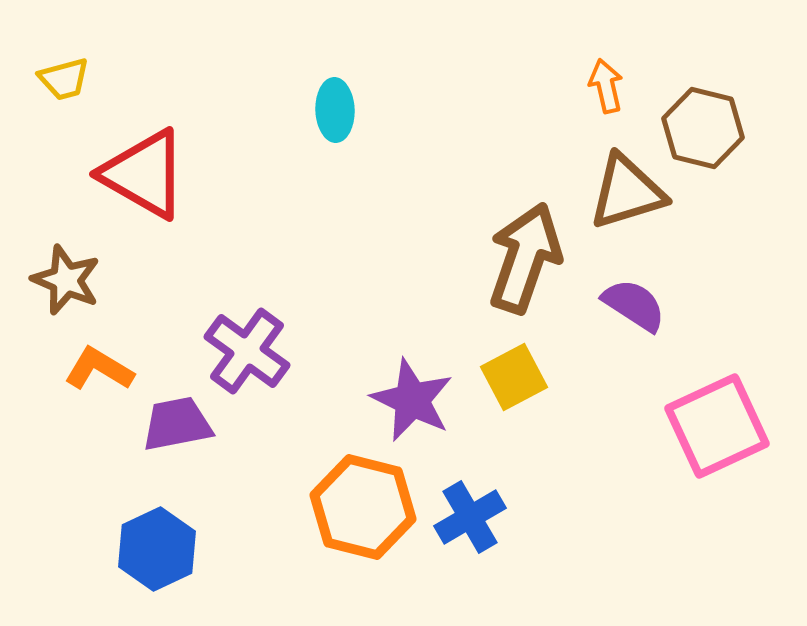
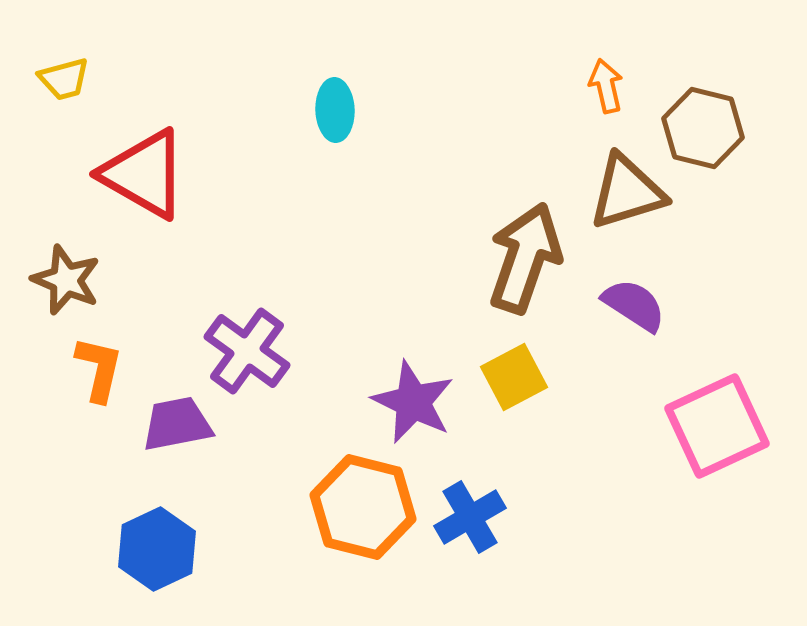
orange L-shape: rotated 72 degrees clockwise
purple star: moved 1 px right, 2 px down
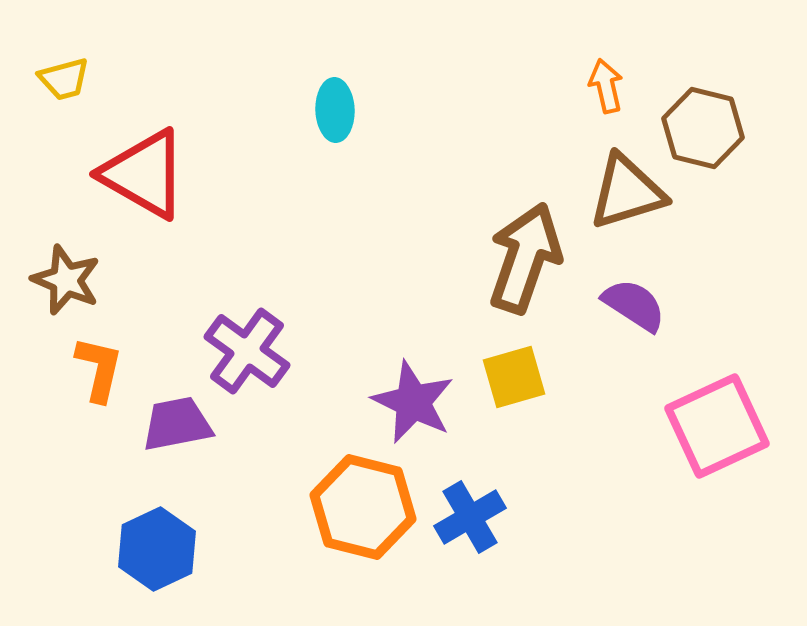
yellow square: rotated 12 degrees clockwise
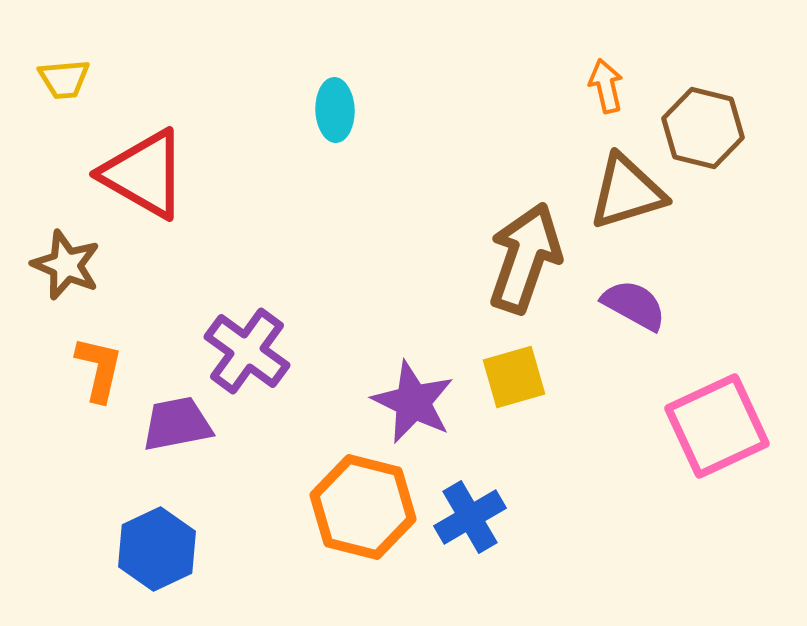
yellow trapezoid: rotated 10 degrees clockwise
brown star: moved 15 px up
purple semicircle: rotated 4 degrees counterclockwise
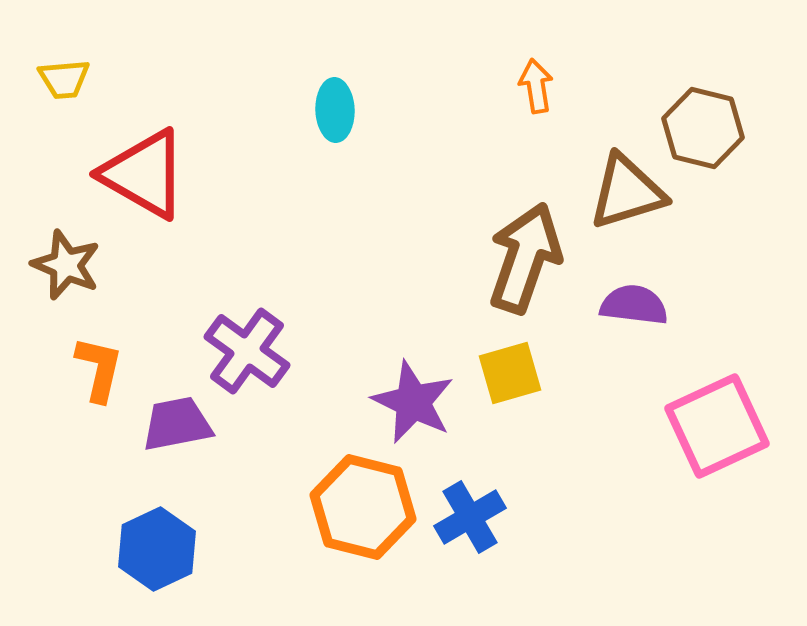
orange arrow: moved 70 px left; rotated 4 degrees clockwise
purple semicircle: rotated 22 degrees counterclockwise
yellow square: moved 4 px left, 4 px up
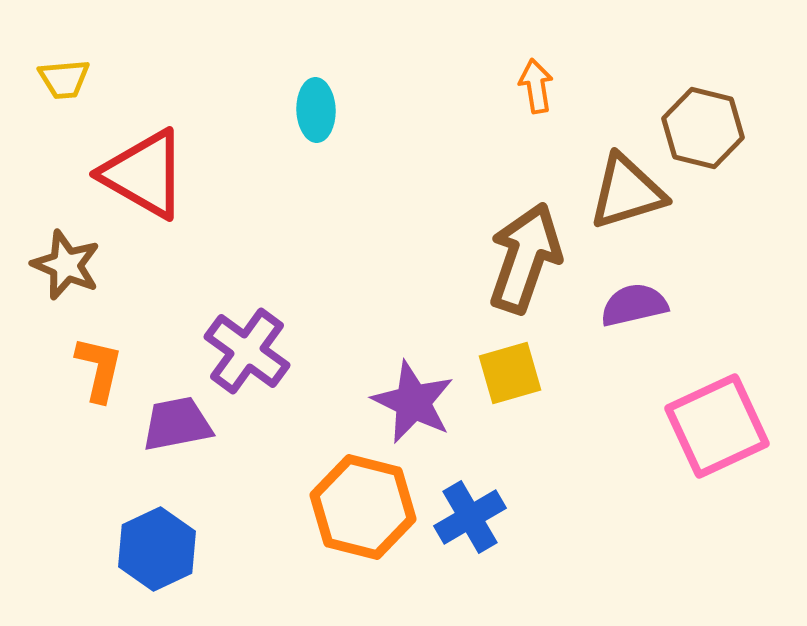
cyan ellipse: moved 19 px left
purple semicircle: rotated 20 degrees counterclockwise
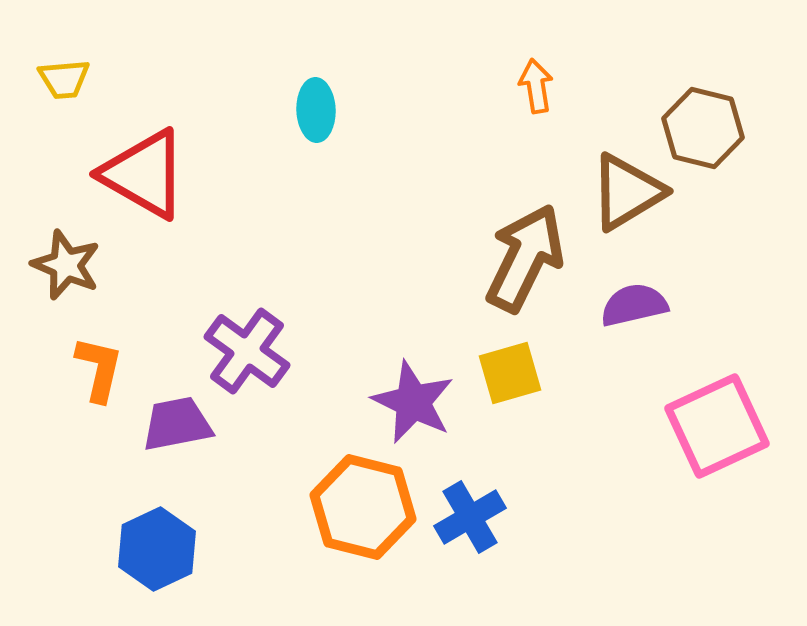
brown triangle: rotated 14 degrees counterclockwise
brown arrow: rotated 7 degrees clockwise
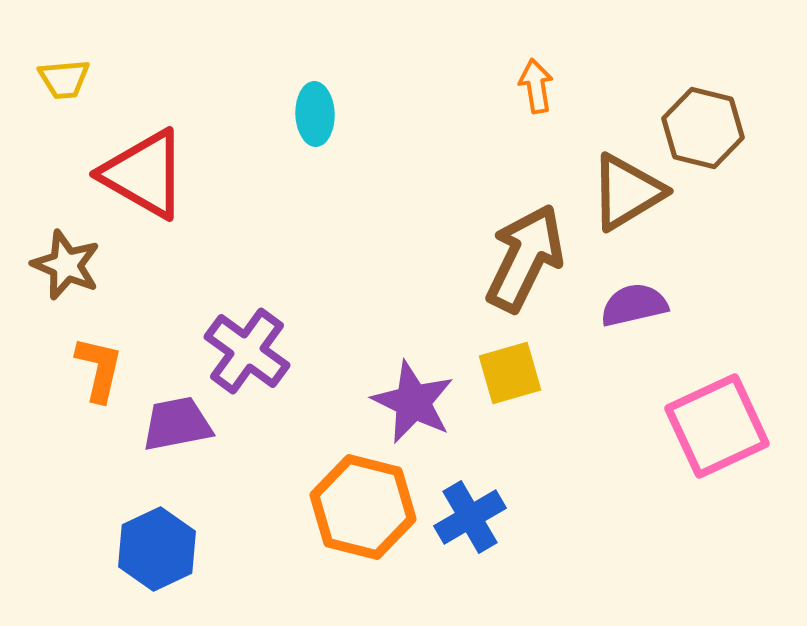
cyan ellipse: moved 1 px left, 4 px down
